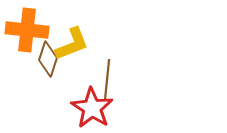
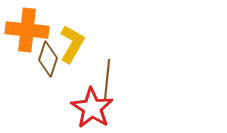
yellow L-shape: rotated 39 degrees counterclockwise
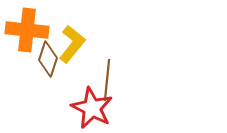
yellow L-shape: rotated 9 degrees clockwise
red star: rotated 6 degrees counterclockwise
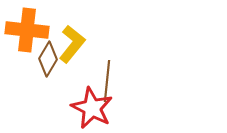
brown diamond: rotated 12 degrees clockwise
brown line: moved 1 px down
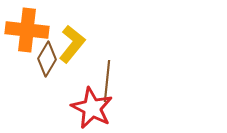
brown diamond: moved 1 px left
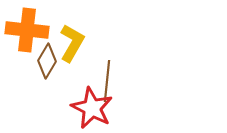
yellow L-shape: moved 1 px up; rotated 9 degrees counterclockwise
brown diamond: moved 2 px down
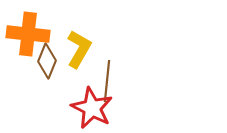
orange cross: moved 1 px right, 4 px down
yellow L-shape: moved 7 px right, 6 px down
brown diamond: rotated 8 degrees counterclockwise
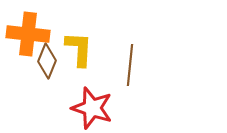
yellow L-shape: rotated 27 degrees counterclockwise
brown line: moved 23 px right, 16 px up
red star: rotated 9 degrees counterclockwise
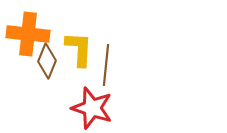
brown line: moved 24 px left
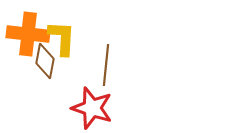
yellow L-shape: moved 17 px left, 11 px up
brown diamond: moved 2 px left; rotated 12 degrees counterclockwise
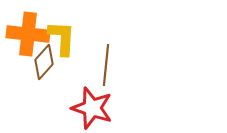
brown diamond: moved 1 px left, 1 px down; rotated 32 degrees clockwise
